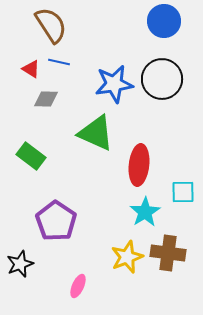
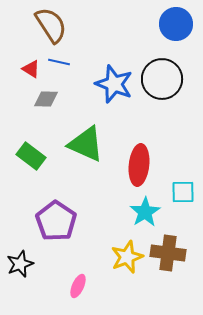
blue circle: moved 12 px right, 3 px down
blue star: rotated 30 degrees clockwise
green triangle: moved 10 px left, 11 px down
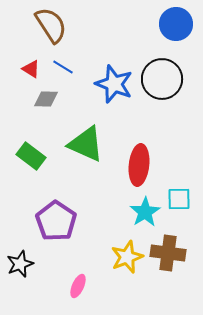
blue line: moved 4 px right, 5 px down; rotated 20 degrees clockwise
cyan square: moved 4 px left, 7 px down
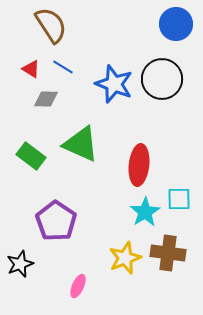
green triangle: moved 5 px left
yellow star: moved 2 px left, 1 px down
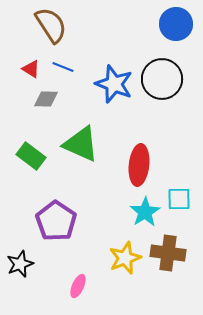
blue line: rotated 10 degrees counterclockwise
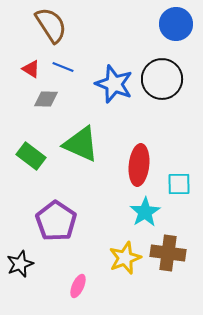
cyan square: moved 15 px up
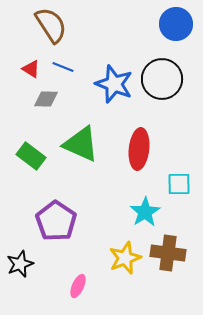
red ellipse: moved 16 px up
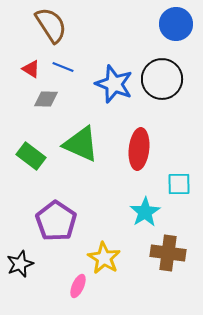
yellow star: moved 21 px left; rotated 20 degrees counterclockwise
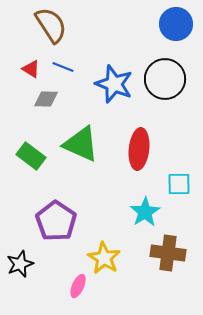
black circle: moved 3 px right
